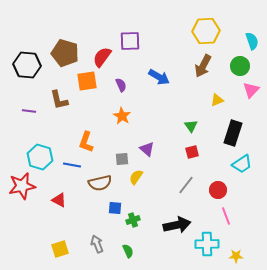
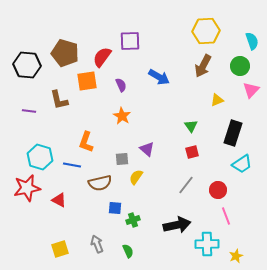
red star: moved 5 px right, 2 px down
yellow star: rotated 24 degrees counterclockwise
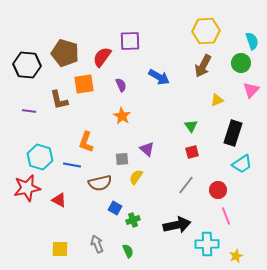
green circle: moved 1 px right, 3 px up
orange square: moved 3 px left, 3 px down
blue square: rotated 24 degrees clockwise
yellow square: rotated 18 degrees clockwise
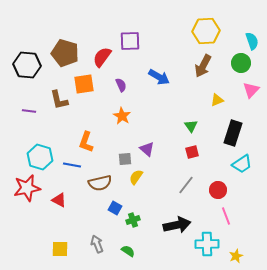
gray square: moved 3 px right
green semicircle: rotated 32 degrees counterclockwise
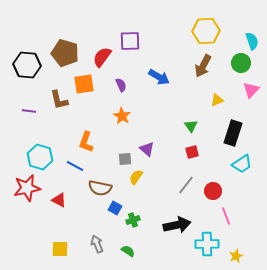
blue line: moved 3 px right, 1 px down; rotated 18 degrees clockwise
brown semicircle: moved 5 px down; rotated 25 degrees clockwise
red circle: moved 5 px left, 1 px down
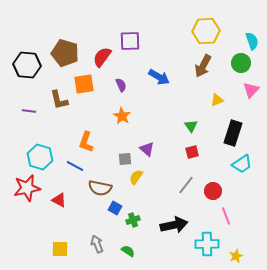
black arrow: moved 3 px left
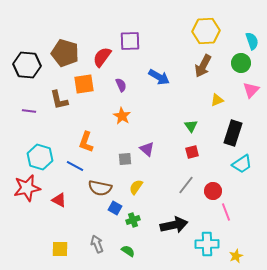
yellow semicircle: moved 10 px down
pink line: moved 4 px up
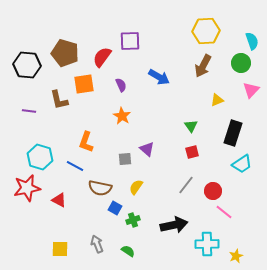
pink line: moved 2 px left; rotated 30 degrees counterclockwise
